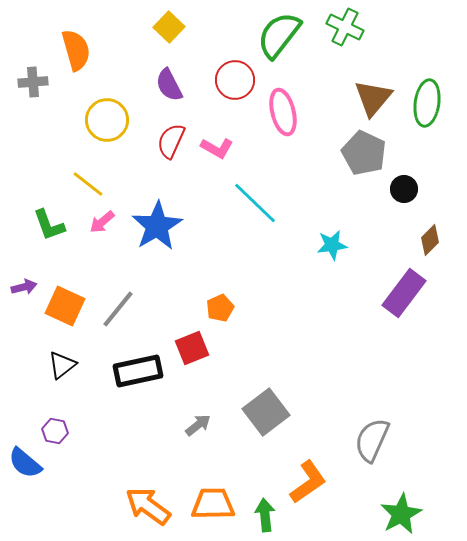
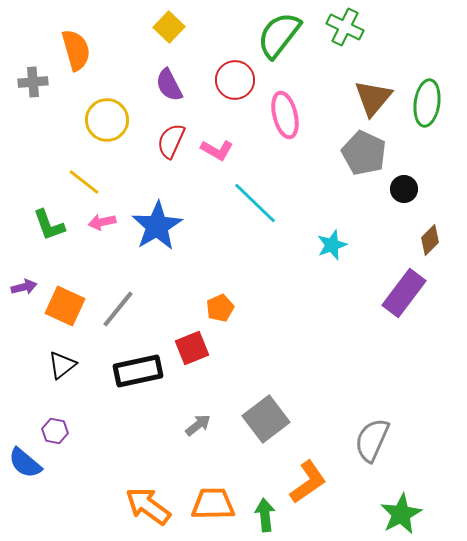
pink ellipse: moved 2 px right, 3 px down
pink L-shape: moved 2 px down
yellow line: moved 4 px left, 2 px up
pink arrow: rotated 28 degrees clockwise
cyan star: rotated 12 degrees counterclockwise
gray square: moved 7 px down
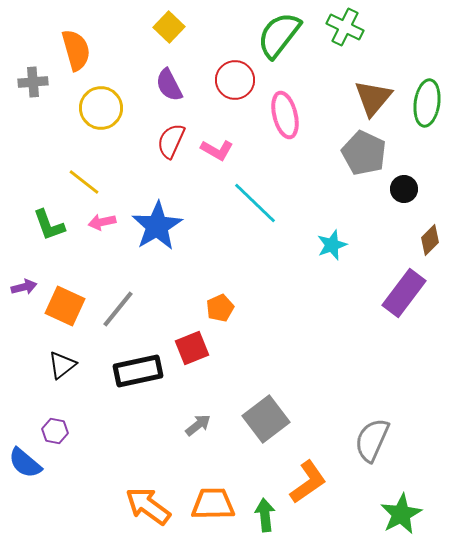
yellow circle: moved 6 px left, 12 px up
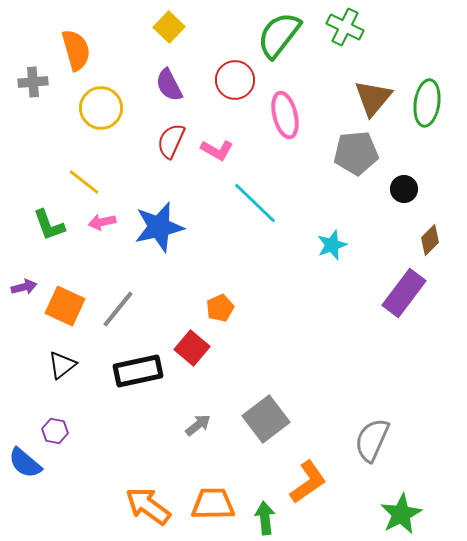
gray pentagon: moved 8 px left; rotated 30 degrees counterclockwise
blue star: moved 2 px right, 1 px down; rotated 18 degrees clockwise
red square: rotated 28 degrees counterclockwise
green arrow: moved 3 px down
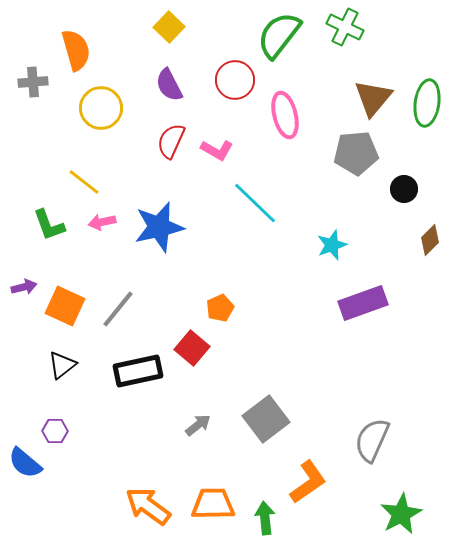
purple rectangle: moved 41 px left, 10 px down; rotated 33 degrees clockwise
purple hexagon: rotated 10 degrees counterclockwise
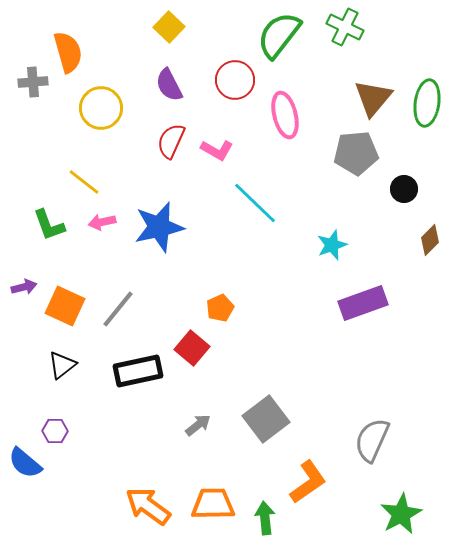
orange semicircle: moved 8 px left, 2 px down
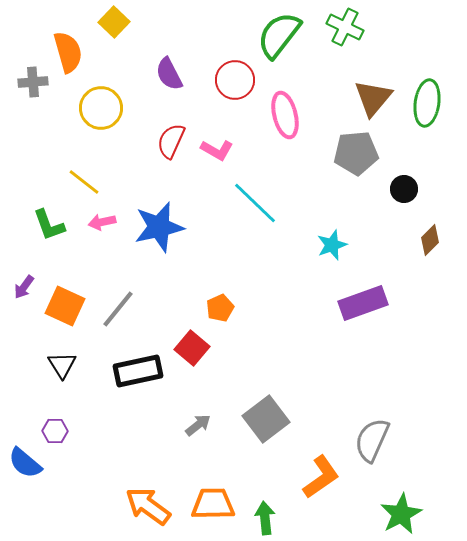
yellow square: moved 55 px left, 5 px up
purple semicircle: moved 11 px up
purple arrow: rotated 140 degrees clockwise
black triangle: rotated 24 degrees counterclockwise
orange L-shape: moved 13 px right, 5 px up
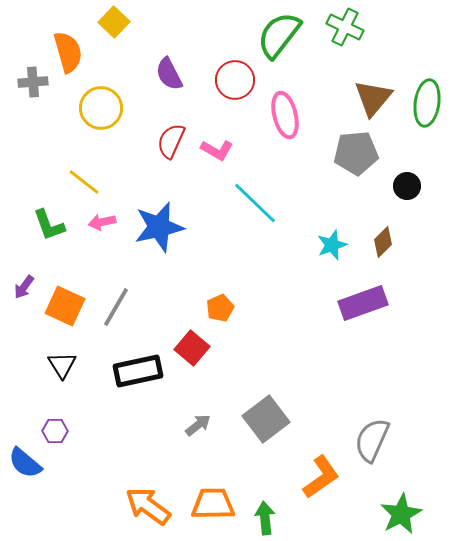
black circle: moved 3 px right, 3 px up
brown diamond: moved 47 px left, 2 px down
gray line: moved 2 px left, 2 px up; rotated 9 degrees counterclockwise
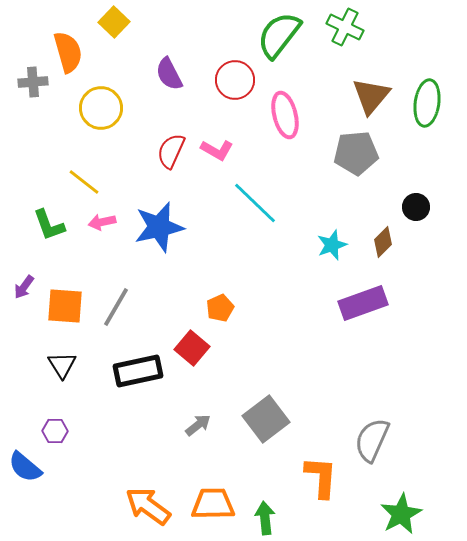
brown triangle: moved 2 px left, 2 px up
red semicircle: moved 10 px down
black circle: moved 9 px right, 21 px down
orange square: rotated 21 degrees counterclockwise
blue semicircle: moved 4 px down
orange L-shape: rotated 51 degrees counterclockwise
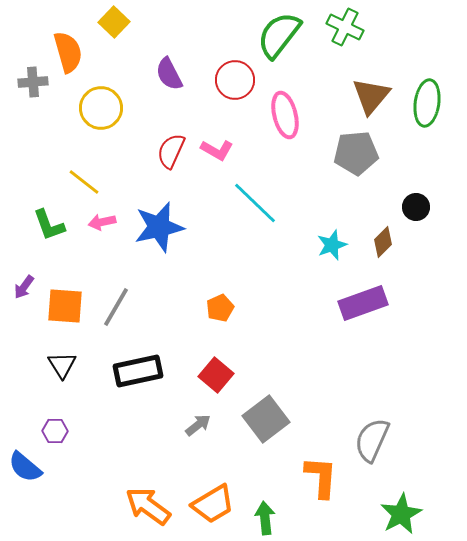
red square: moved 24 px right, 27 px down
orange trapezoid: rotated 150 degrees clockwise
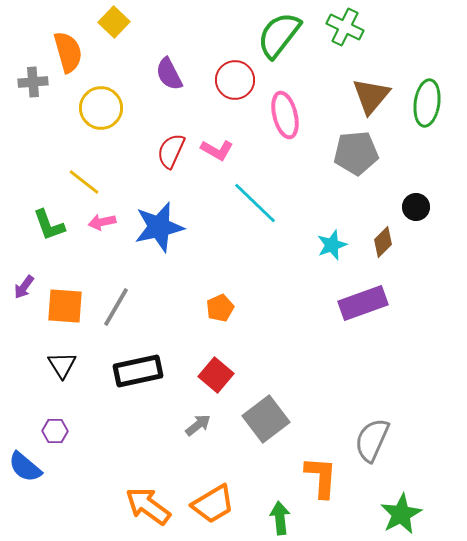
green arrow: moved 15 px right
